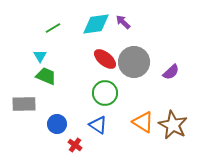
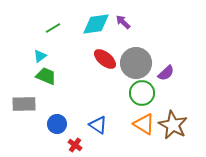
cyan triangle: rotated 24 degrees clockwise
gray circle: moved 2 px right, 1 px down
purple semicircle: moved 5 px left, 1 px down
green circle: moved 37 px right
orange triangle: moved 1 px right, 2 px down
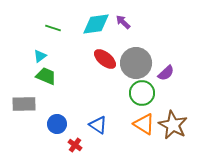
green line: rotated 49 degrees clockwise
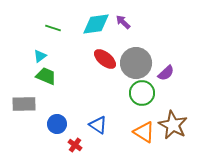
orange triangle: moved 8 px down
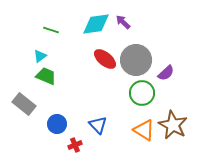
green line: moved 2 px left, 2 px down
gray circle: moved 3 px up
gray rectangle: rotated 40 degrees clockwise
blue triangle: rotated 12 degrees clockwise
orange triangle: moved 2 px up
red cross: rotated 32 degrees clockwise
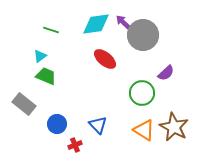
gray circle: moved 7 px right, 25 px up
brown star: moved 1 px right, 2 px down
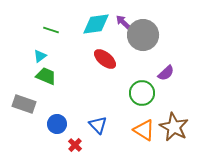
gray rectangle: rotated 20 degrees counterclockwise
red cross: rotated 24 degrees counterclockwise
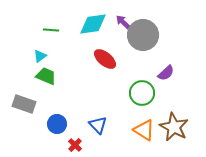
cyan diamond: moved 3 px left
green line: rotated 14 degrees counterclockwise
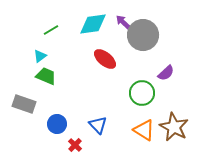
green line: rotated 35 degrees counterclockwise
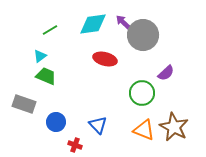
green line: moved 1 px left
red ellipse: rotated 25 degrees counterclockwise
blue circle: moved 1 px left, 2 px up
orange triangle: rotated 10 degrees counterclockwise
red cross: rotated 24 degrees counterclockwise
